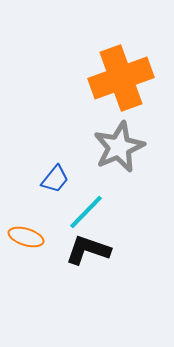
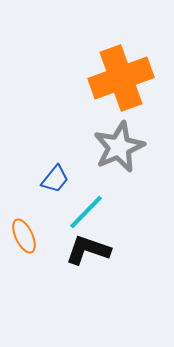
orange ellipse: moved 2 px left, 1 px up; rotated 48 degrees clockwise
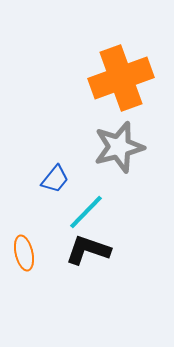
gray star: rotated 9 degrees clockwise
orange ellipse: moved 17 px down; rotated 12 degrees clockwise
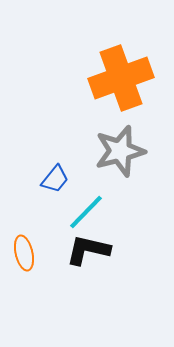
gray star: moved 1 px right, 4 px down
black L-shape: rotated 6 degrees counterclockwise
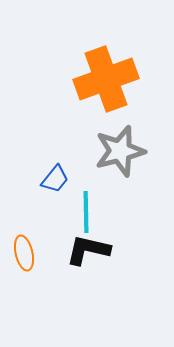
orange cross: moved 15 px left, 1 px down
cyan line: rotated 45 degrees counterclockwise
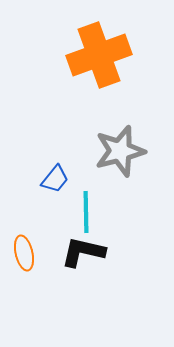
orange cross: moved 7 px left, 24 px up
black L-shape: moved 5 px left, 2 px down
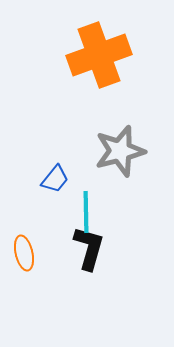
black L-shape: moved 6 px right, 4 px up; rotated 93 degrees clockwise
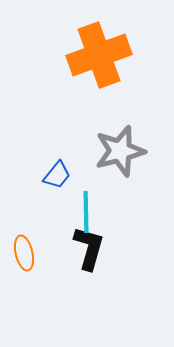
blue trapezoid: moved 2 px right, 4 px up
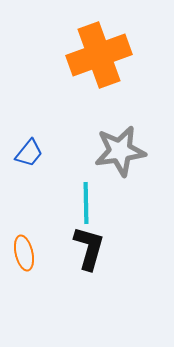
gray star: rotated 6 degrees clockwise
blue trapezoid: moved 28 px left, 22 px up
cyan line: moved 9 px up
